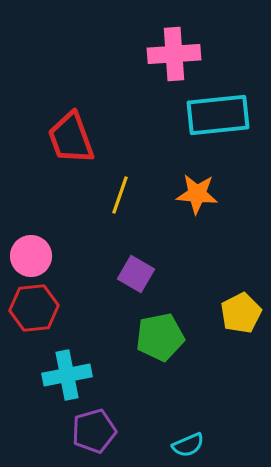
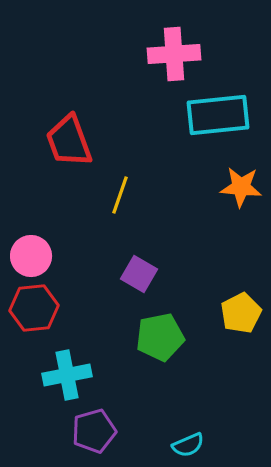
red trapezoid: moved 2 px left, 3 px down
orange star: moved 44 px right, 7 px up
purple square: moved 3 px right
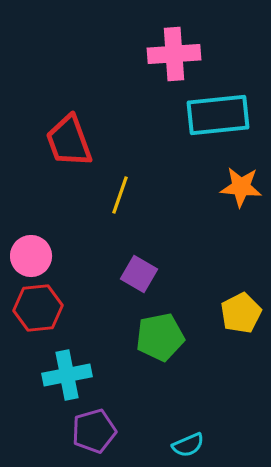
red hexagon: moved 4 px right
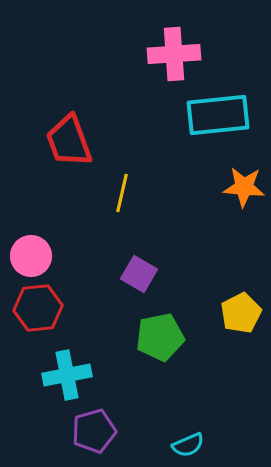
orange star: moved 3 px right
yellow line: moved 2 px right, 2 px up; rotated 6 degrees counterclockwise
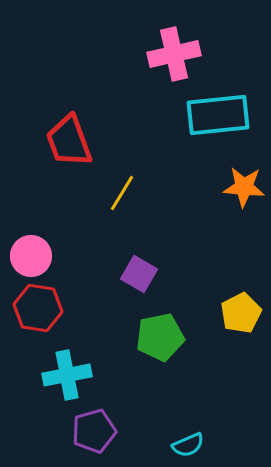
pink cross: rotated 9 degrees counterclockwise
yellow line: rotated 18 degrees clockwise
red hexagon: rotated 15 degrees clockwise
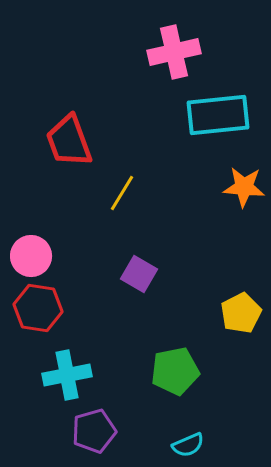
pink cross: moved 2 px up
green pentagon: moved 15 px right, 34 px down
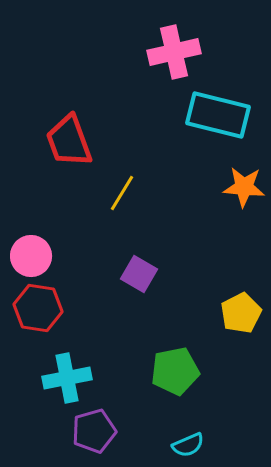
cyan rectangle: rotated 20 degrees clockwise
cyan cross: moved 3 px down
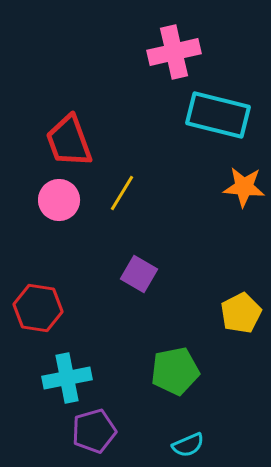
pink circle: moved 28 px right, 56 px up
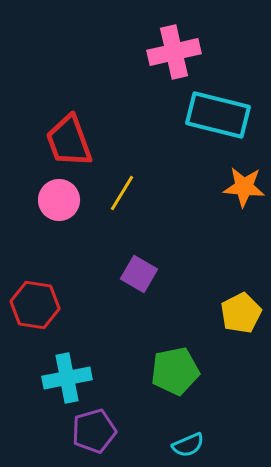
red hexagon: moved 3 px left, 3 px up
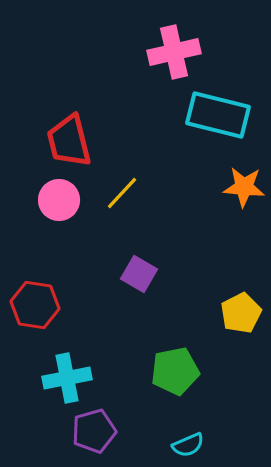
red trapezoid: rotated 6 degrees clockwise
yellow line: rotated 12 degrees clockwise
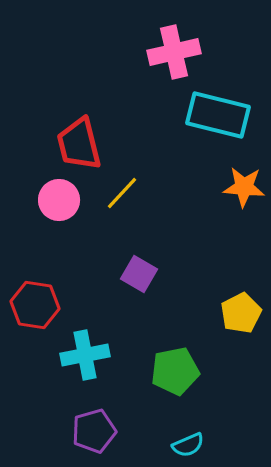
red trapezoid: moved 10 px right, 3 px down
cyan cross: moved 18 px right, 23 px up
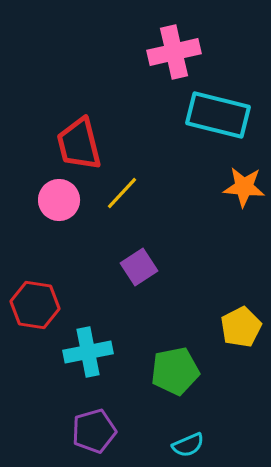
purple square: moved 7 px up; rotated 27 degrees clockwise
yellow pentagon: moved 14 px down
cyan cross: moved 3 px right, 3 px up
